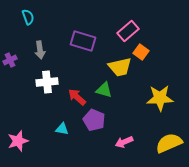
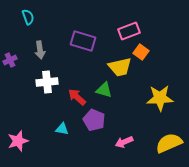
pink rectangle: moved 1 px right; rotated 20 degrees clockwise
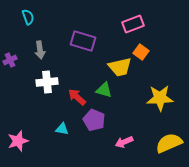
pink rectangle: moved 4 px right, 7 px up
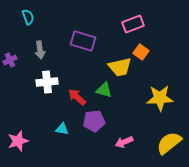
purple pentagon: moved 1 px down; rotated 30 degrees counterclockwise
yellow semicircle: rotated 16 degrees counterclockwise
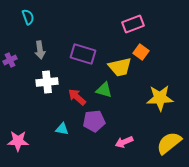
purple rectangle: moved 13 px down
pink star: rotated 20 degrees clockwise
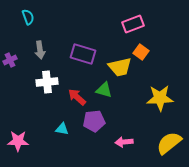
pink arrow: rotated 18 degrees clockwise
